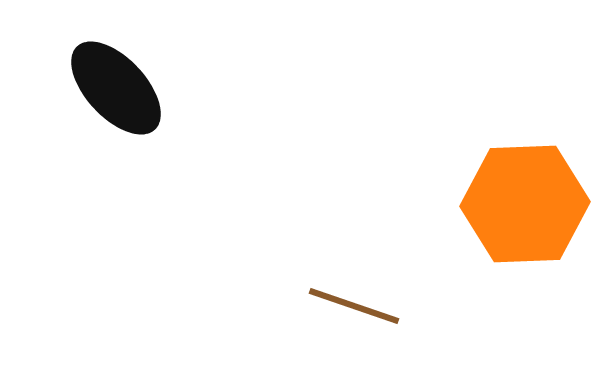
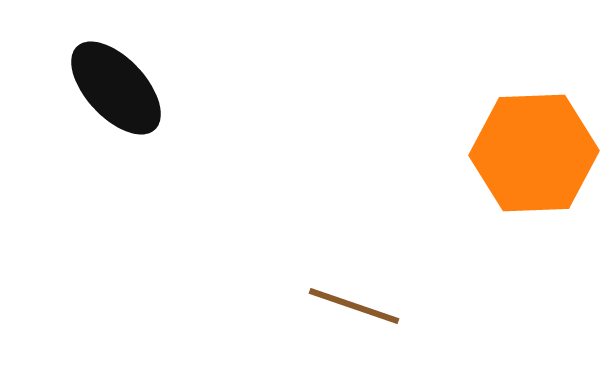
orange hexagon: moved 9 px right, 51 px up
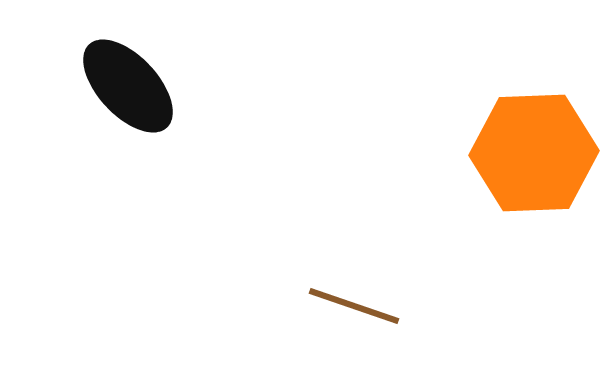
black ellipse: moved 12 px right, 2 px up
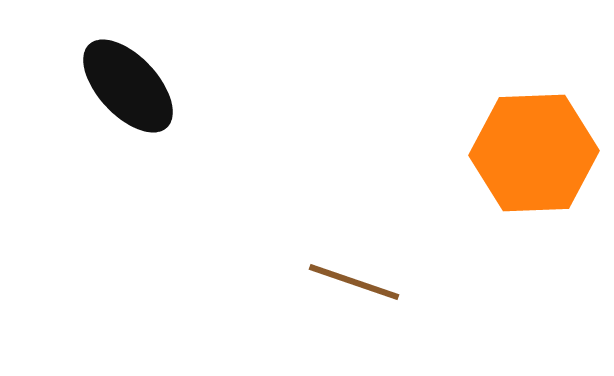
brown line: moved 24 px up
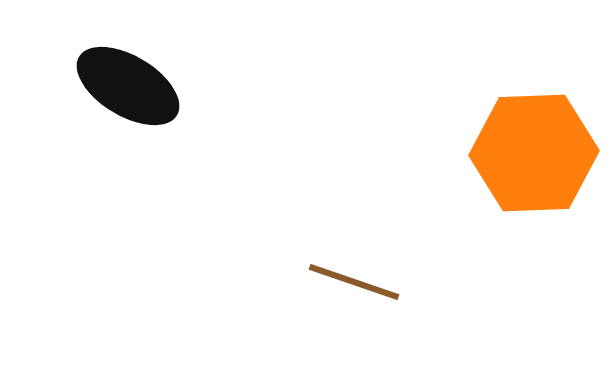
black ellipse: rotated 16 degrees counterclockwise
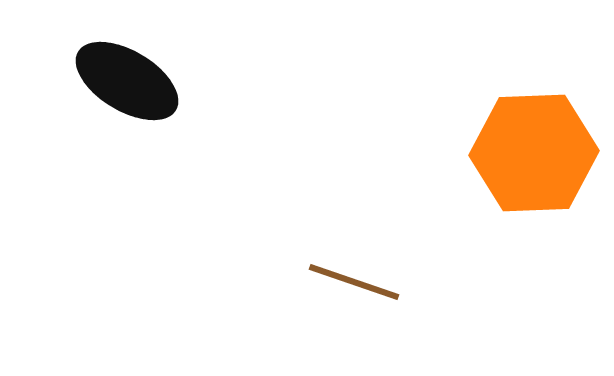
black ellipse: moved 1 px left, 5 px up
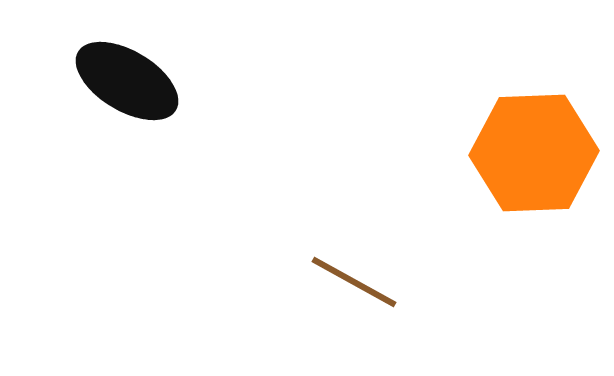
brown line: rotated 10 degrees clockwise
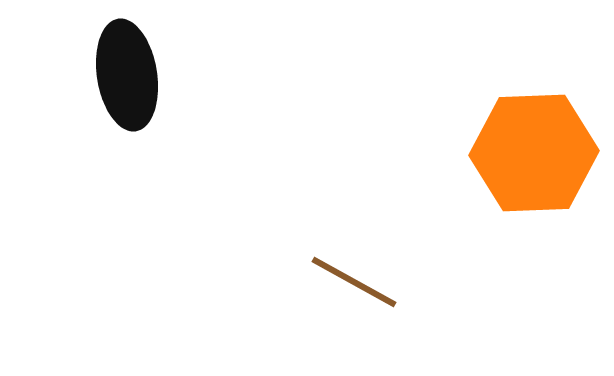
black ellipse: moved 6 px up; rotated 50 degrees clockwise
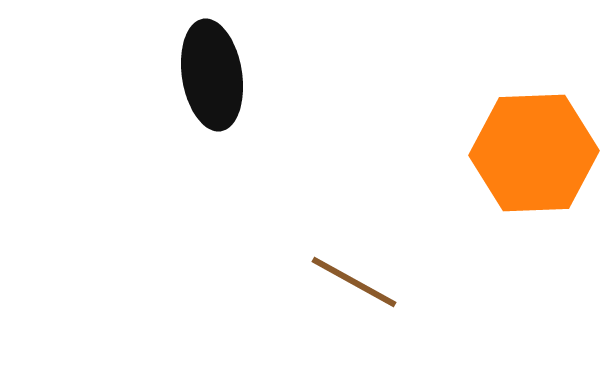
black ellipse: moved 85 px right
